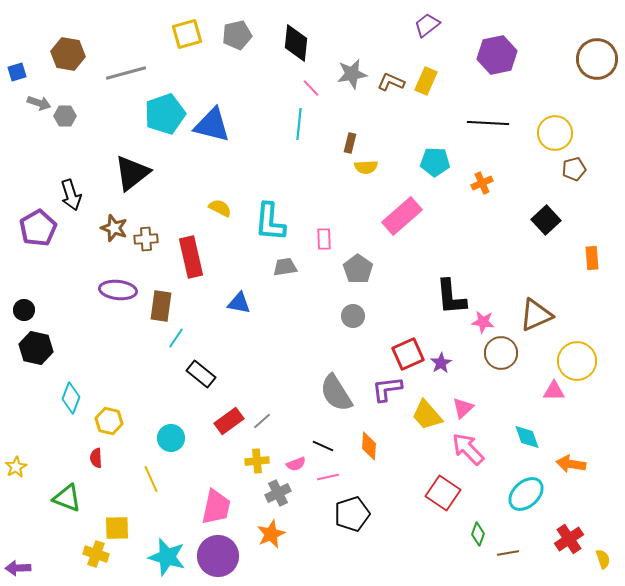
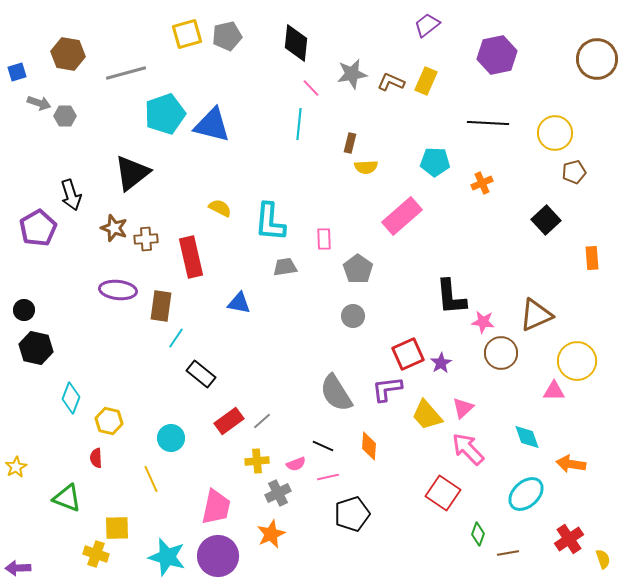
gray pentagon at (237, 35): moved 10 px left, 1 px down
brown pentagon at (574, 169): moved 3 px down
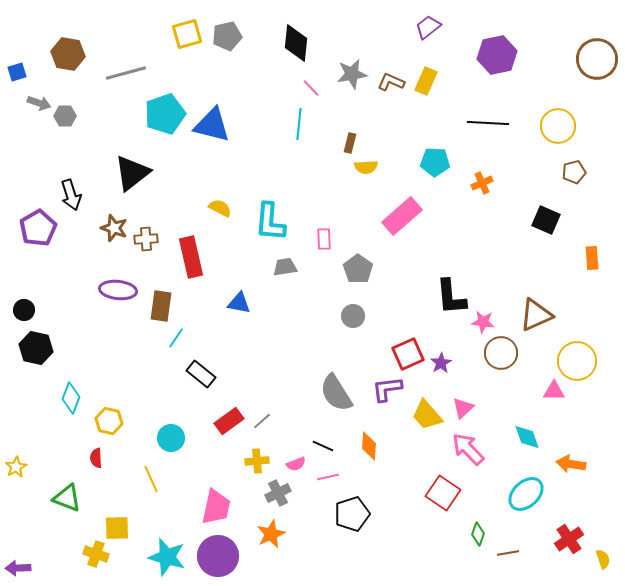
purple trapezoid at (427, 25): moved 1 px right, 2 px down
yellow circle at (555, 133): moved 3 px right, 7 px up
black square at (546, 220): rotated 24 degrees counterclockwise
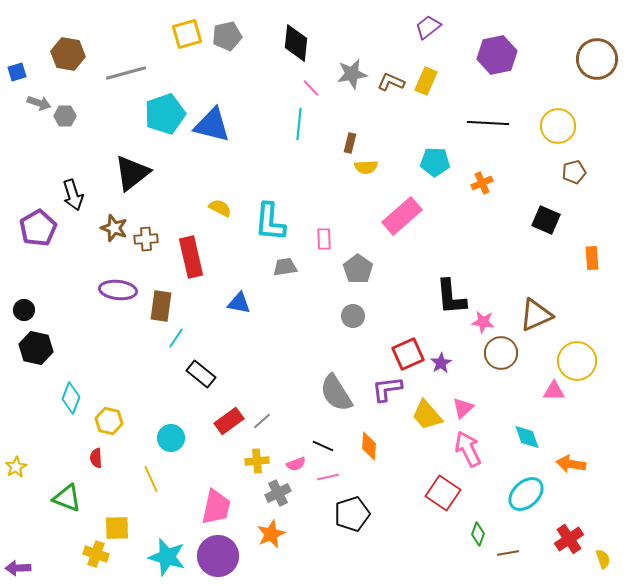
black arrow at (71, 195): moved 2 px right
pink arrow at (468, 449): rotated 18 degrees clockwise
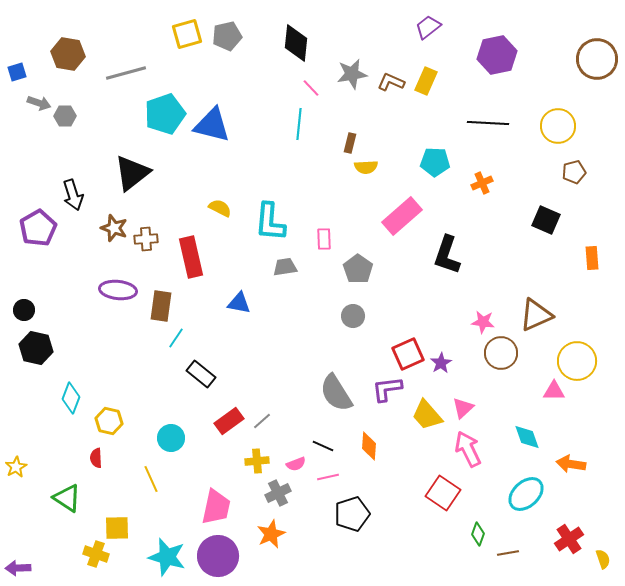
black L-shape at (451, 297): moved 4 px left, 42 px up; rotated 24 degrees clockwise
green triangle at (67, 498): rotated 12 degrees clockwise
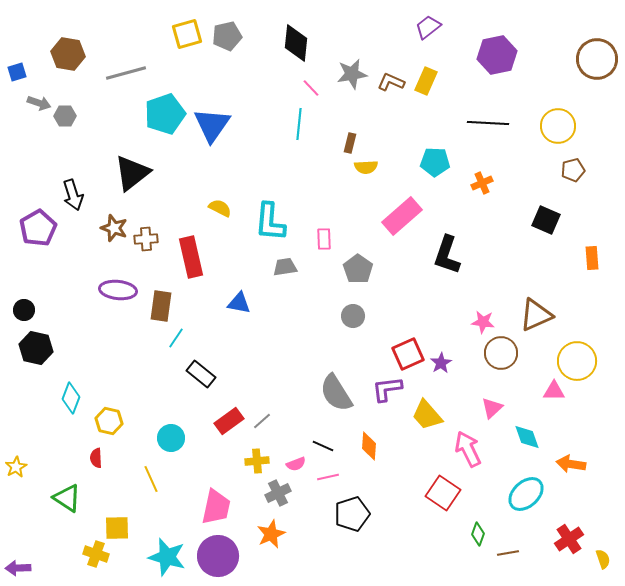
blue triangle at (212, 125): rotated 51 degrees clockwise
brown pentagon at (574, 172): moved 1 px left, 2 px up
pink triangle at (463, 408): moved 29 px right
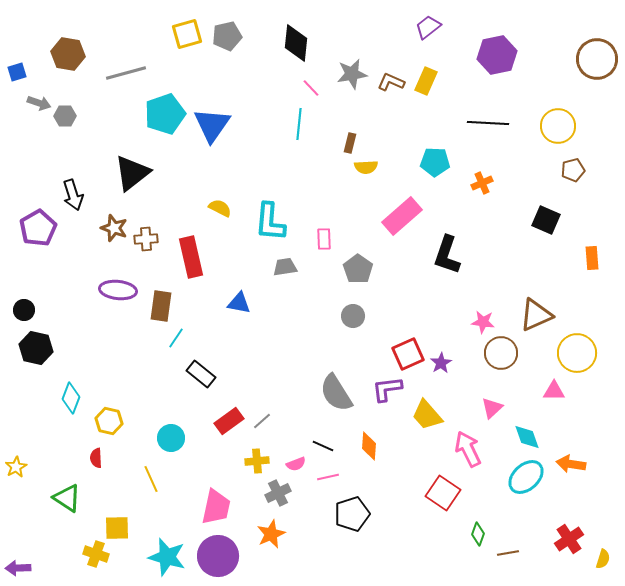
yellow circle at (577, 361): moved 8 px up
cyan ellipse at (526, 494): moved 17 px up
yellow semicircle at (603, 559): rotated 36 degrees clockwise
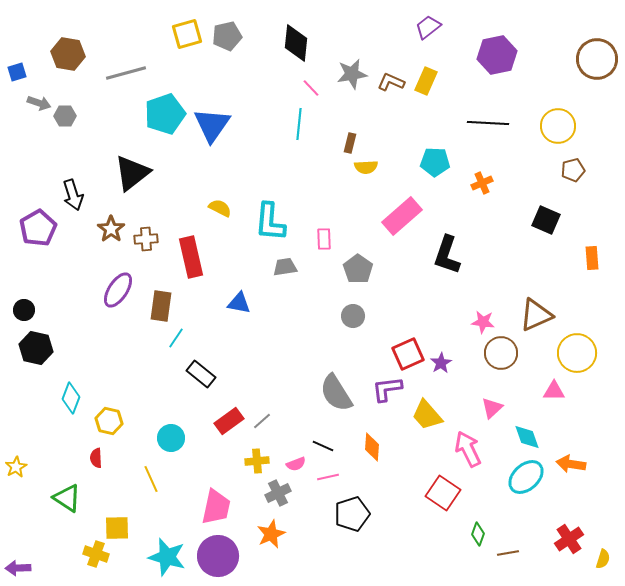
brown star at (114, 228): moved 3 px left, 1 px down; rotated 16 degrees clockwise
purple ellipse at (118, 290): rotated 63 degrees counterclockwise
orange diamond at (369, 446): moved 3 px right, 1 px down
